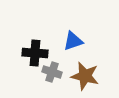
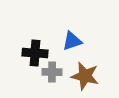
blue triangle: moved 1 px left
gray cross: rotated 18 degrees counterclockwise
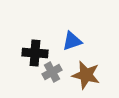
gray cross: rotated 30 degrees counterclockwise
brown star: moved 1 px right, 1 px up
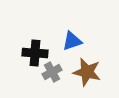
brown star: moved 1 px right, 3 px up
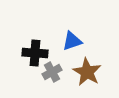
brown star: rotated 16 degrees clockwise
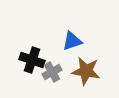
black cross: moved 3 px left, 7 px down; rotated 15 degrees clockwise
brown star: moved 1 px left, 1 px up; rotated 20 degrees counterclockwise
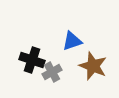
brown star: moved 7 px right, 5 px up; rotated 12 degrees clockwise
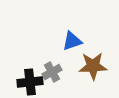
black cross: moved 2 px left, 22 px down; rotated 25 degrees counterclockwise
brown star: rotated 24 degrees counterclockwise
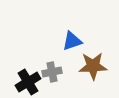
gray cross: rotated 18 degrees clockwise
black cross: moved 2 px left; rotated 25 degrees counterclockwise
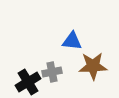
blue triangle: rotated 25 degrees clockwise
